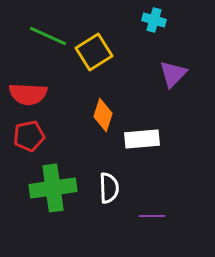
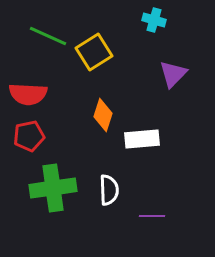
white semicircle: moved 2 px down
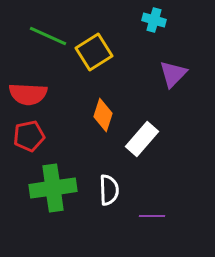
white rectangle: rotated 44 degrees counterclockwise
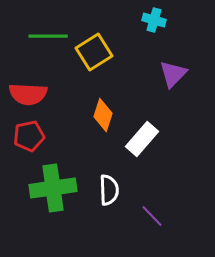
green line: rotated 24 degrees counterclockwise
purple line: rotated 45 degrees clockwise
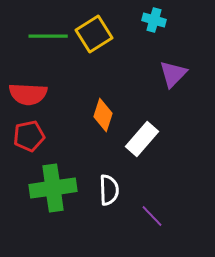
yellow square: moved 18 px up
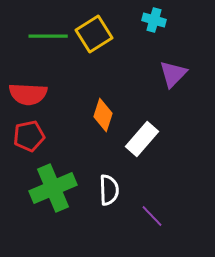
green cross: rotated 15 degrees counterclockwise
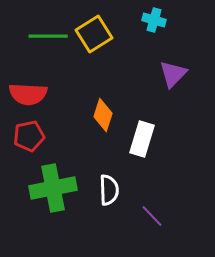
white rectangle: rotated 24 degrees counterclockwise
green cross: rotated 12 degrees clockwise
